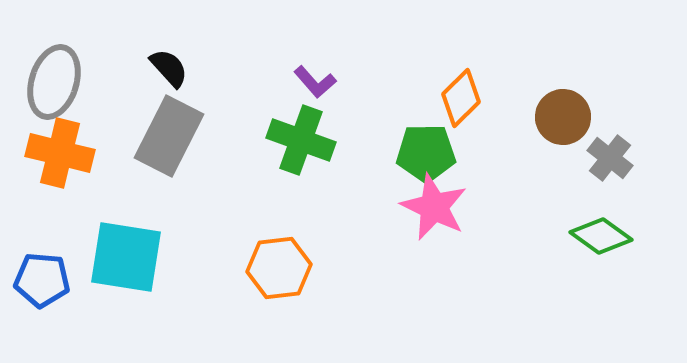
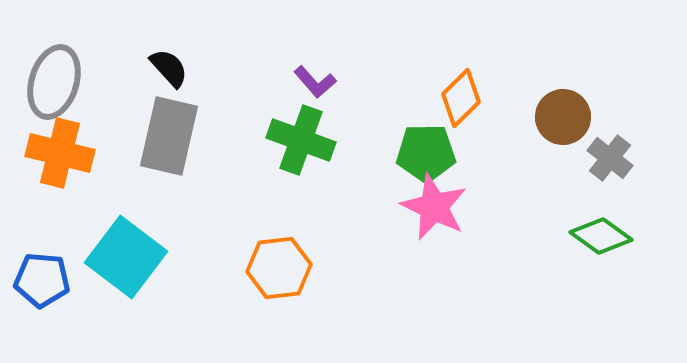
gray rectangle: rotated 14 degrees counterclockwise
cyan square: rotated 28 degrees clockwise
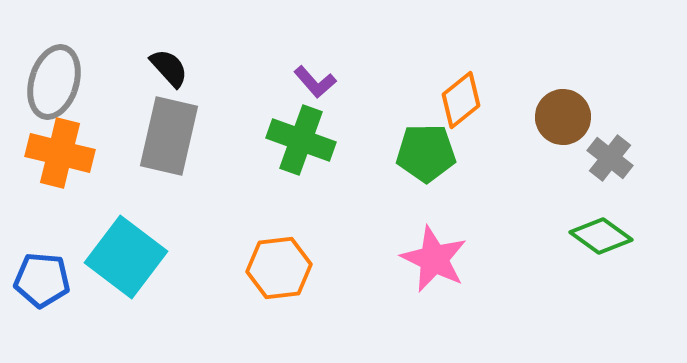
orange diamond: moved 2 px down; rotated 6 degrees clockwise
pink star: moved 52 px down
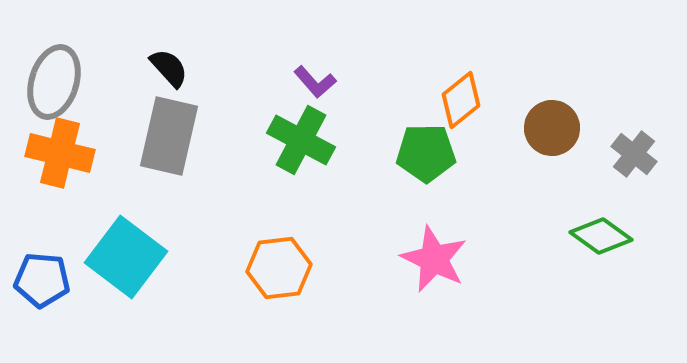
brown circle: moved 11 px left, 11 px down
green cross: rotated 8 degrees clockwise
gray cross: moved 24 px right, 4 px up
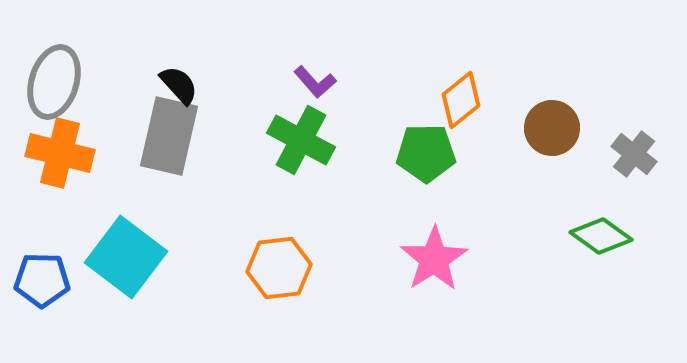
black semicircle: moved 10 px right, 17 px down
pink star: rotated 14 degrees clockwise
blue pentagon: rotated 4 degrees counterclockwise
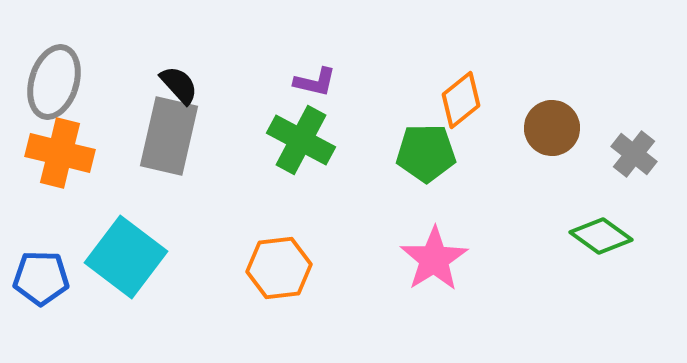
purple L-shape: rotated 36 degrees counterclockwise
blue pentagon: moved 1 px left, 2 px up
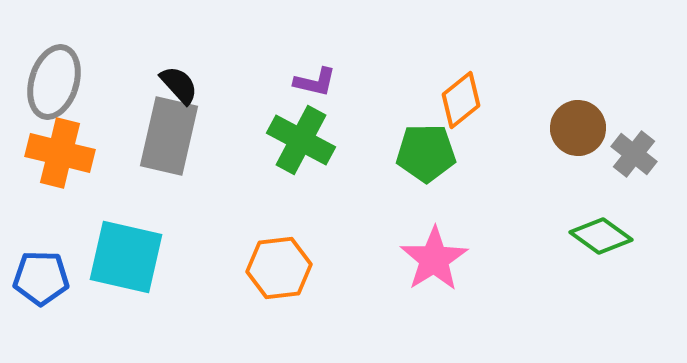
brown circle: moved 26 px right
cyan square: rotated 24 degrees counterclockwise
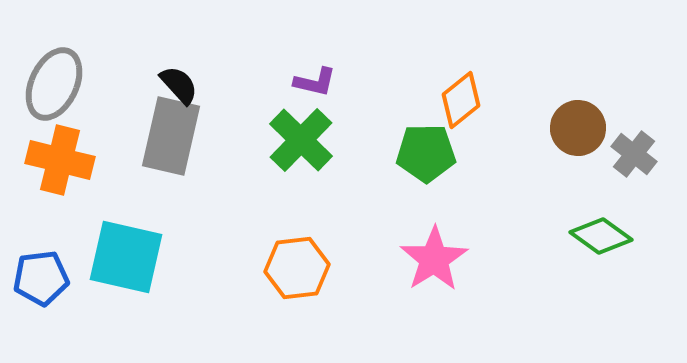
gray ellipse: moved 2 px down; rotated 8 degrees clockwise
gray rectangle: moved 2 px right
green cross: rotated 16 degrees clockwise
orange cross: moved 7 px down
orange hexagon: moved 18 px right
blue pentagon: rotated 8 degrees counterclockwise
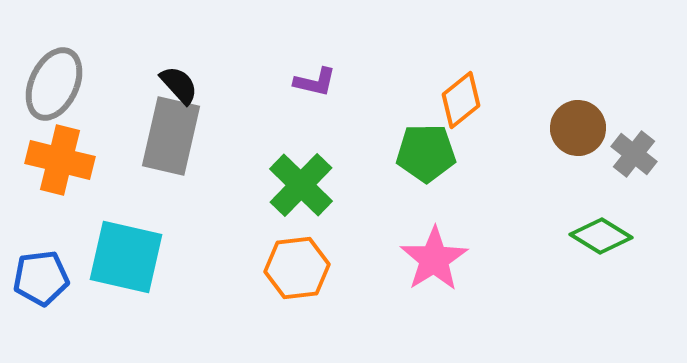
green cross: moved 45 px down
green diamond: rotated 4 degrees counterclockwise
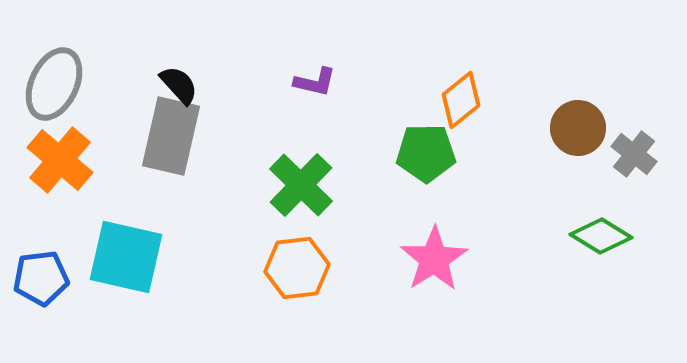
orange cross: rotated 26 degrees clockwise
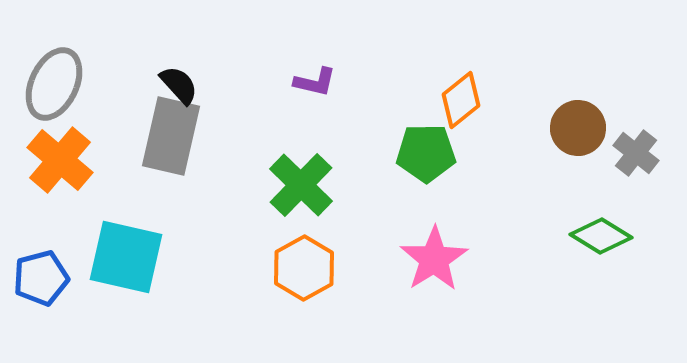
gray cross: moved 2 px right, 1 px up
orange hexagon: moved 7 px right; rotated 22 degrees counterclockwise
blue pentagon: rotated 8 degrees counterclockwise
